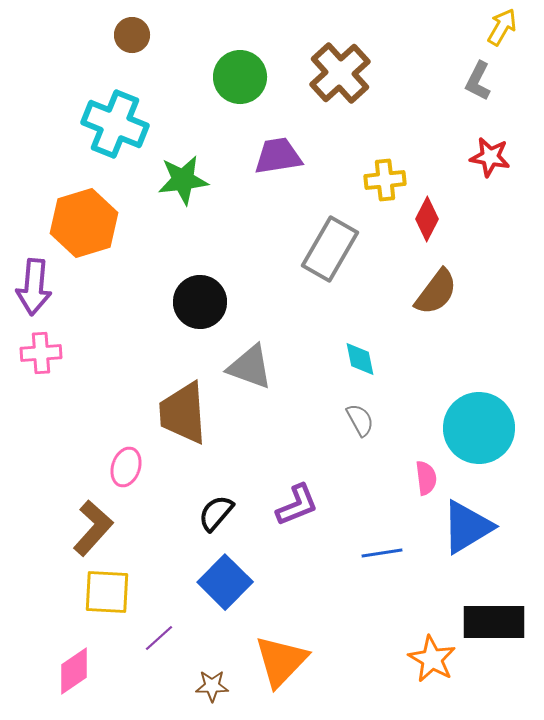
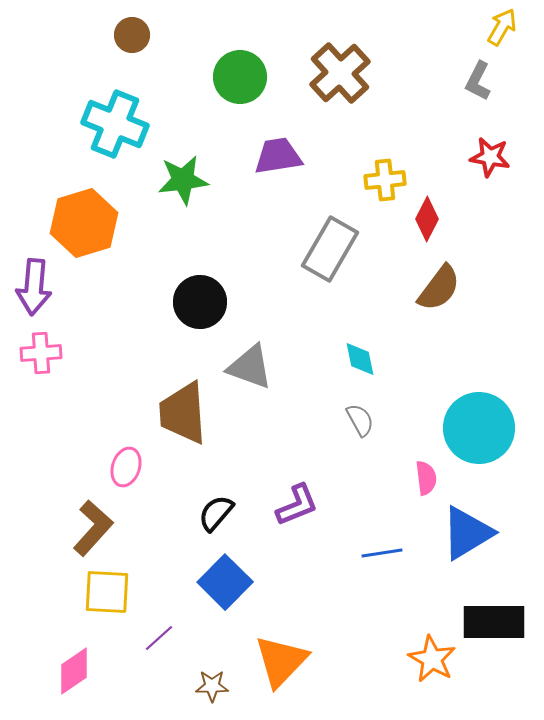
brown semicircle: moved 3 px right, 4 px up
blue triangle: moved 6 px down
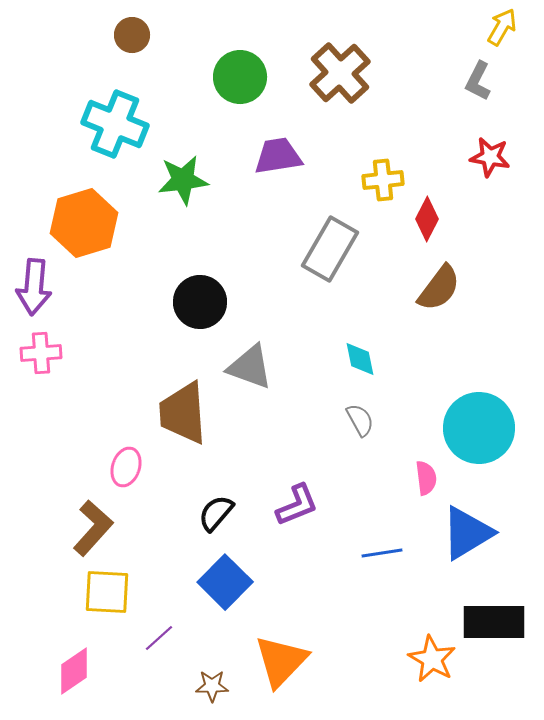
yellow cross: moved 2 px left
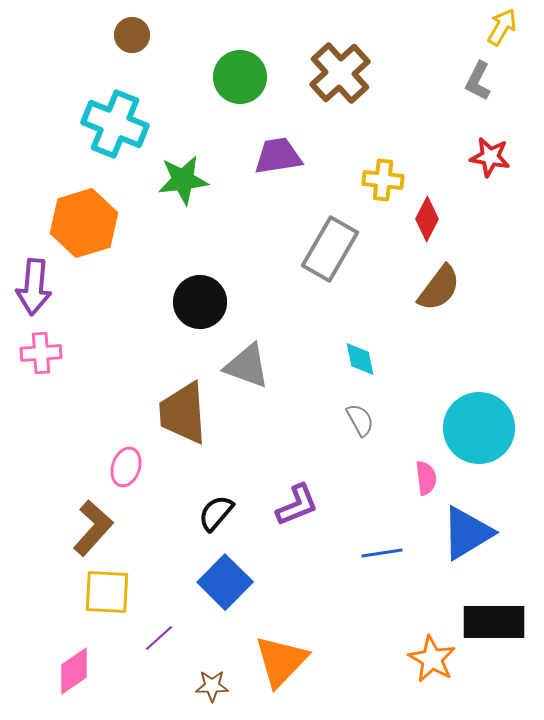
yellow cross: rotated 12 degrees clockwise
gray triangle: moved 3 px left, 1 px up
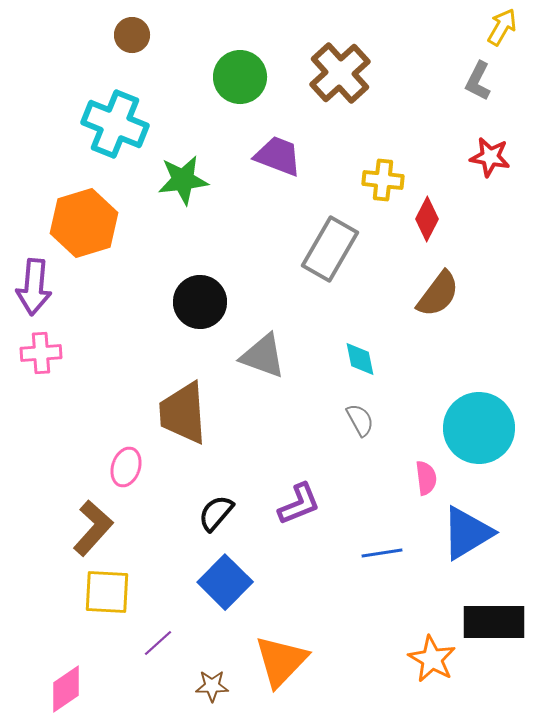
purple trapezoid: rotated 30 degrees clockwise
brown semicircle: moved 1 px left, 6 px down
gray triangle: moved 16 px right, 10 px up
purple L-shape: moved 2 px right, 1 px up
purple line: moved 1 px left, 5 px down
pink diamond: moved 8 px left, 18 px down
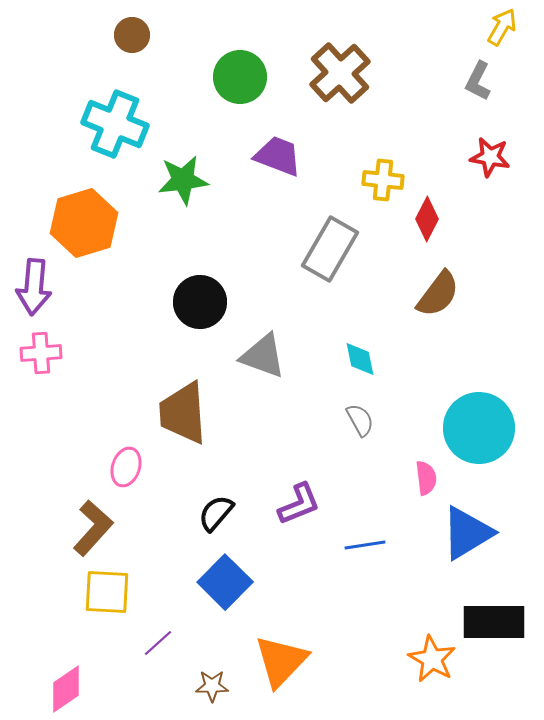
blue line: moved 17 px left, 8 px up
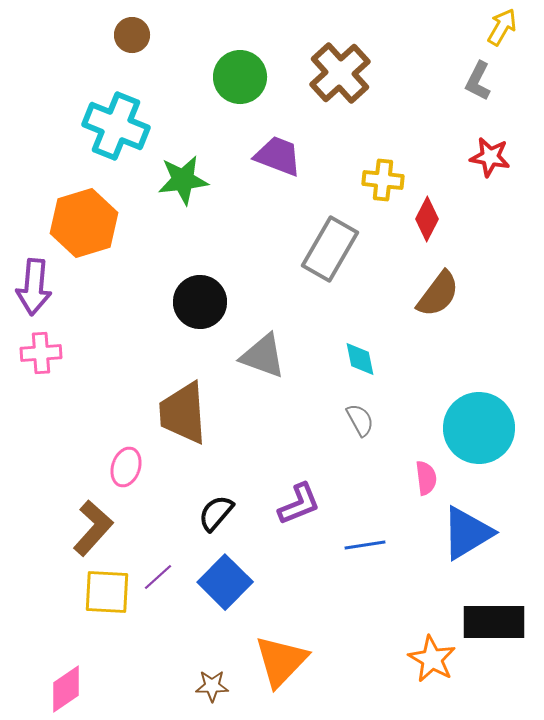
cyan cross: moved 1 px right, 2 px down
purple line: moved 66 px up
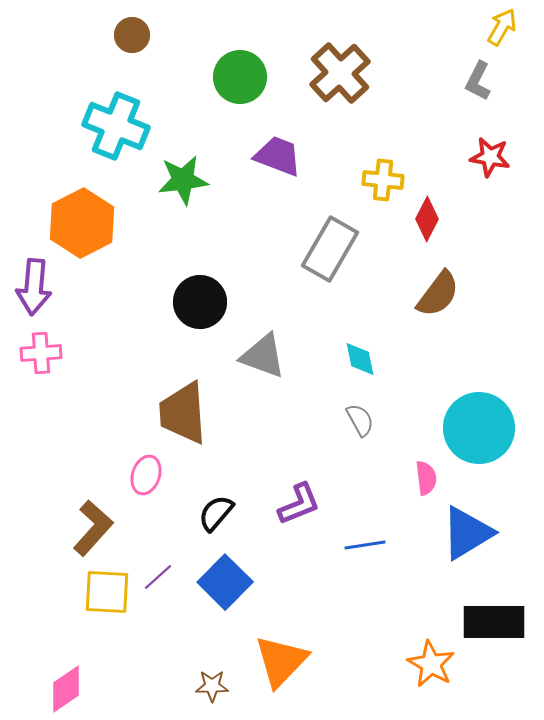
orange hexagon: moved 2 px left; rotated 10 degrees counterclockwise
pink ellipse: moved 20 px right, 8 px down
orange star: moved 1 px left, 5 px down
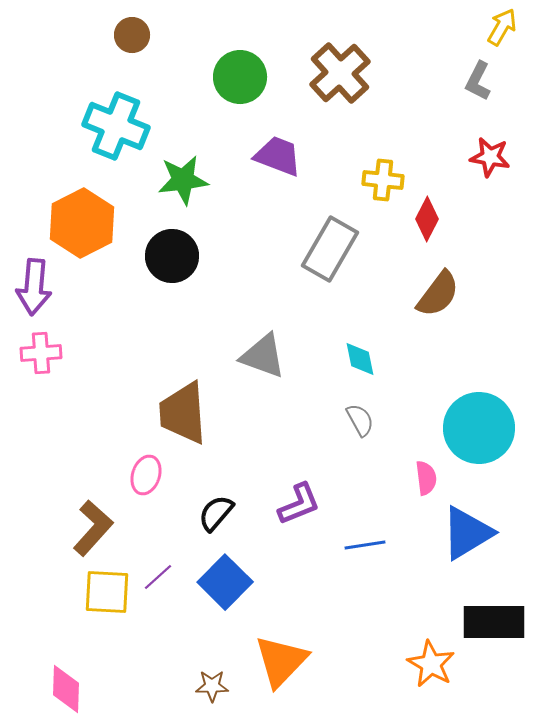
black circle: moved 28 px left, 46 px up
pink diamond: rotated 54 degrees counterclockwise
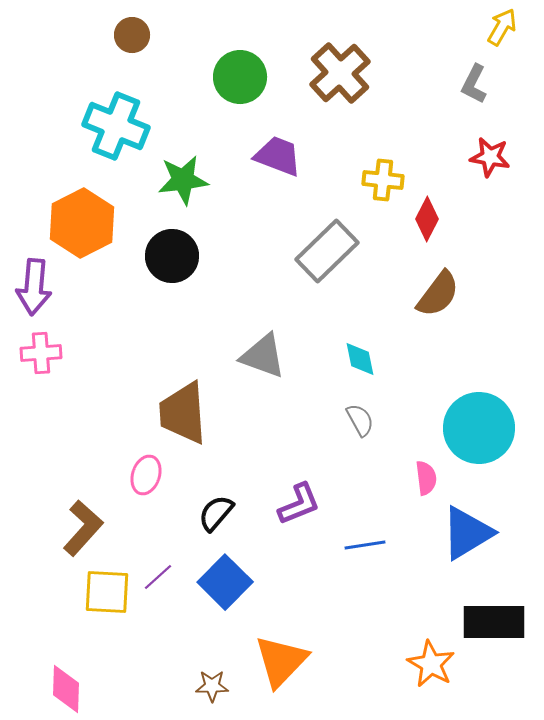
gray L-shape: moved 4 px left, 3 px down
gray rectangle: moved 3 px left, 2 px down; rotated 16 degrees clockwise
brown L-shape: moved 10 px left
